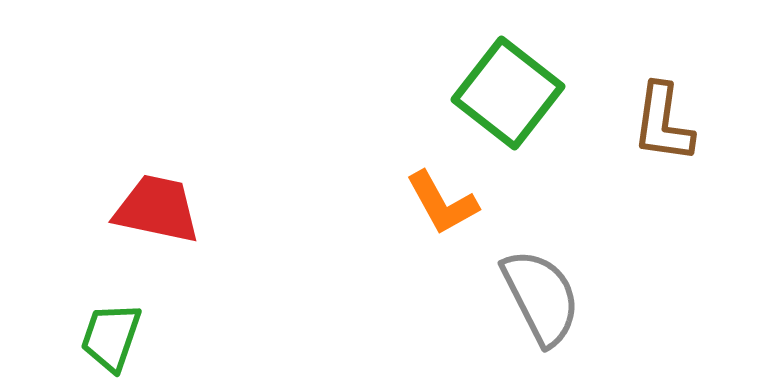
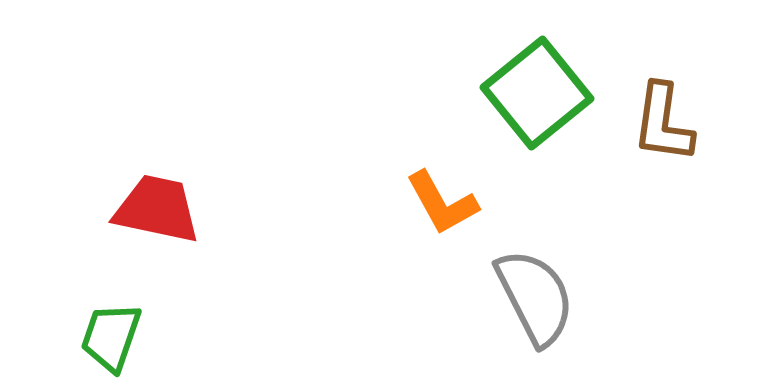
green square: moved 29 px right; rotated 13 degrees clockwise
gray semicircle: moved 6 px left
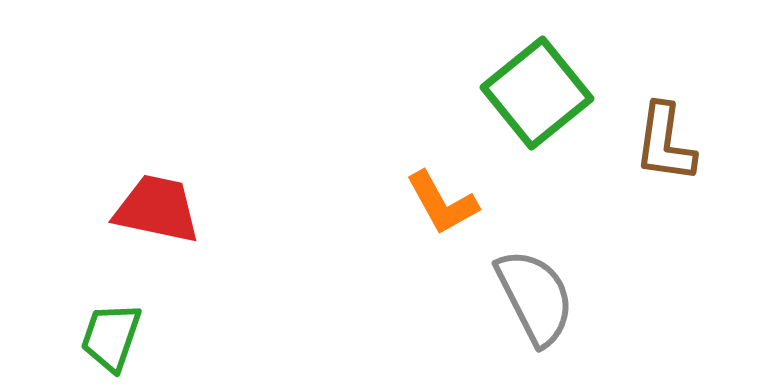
brown L-shape: moved 2 px right, 20 px down
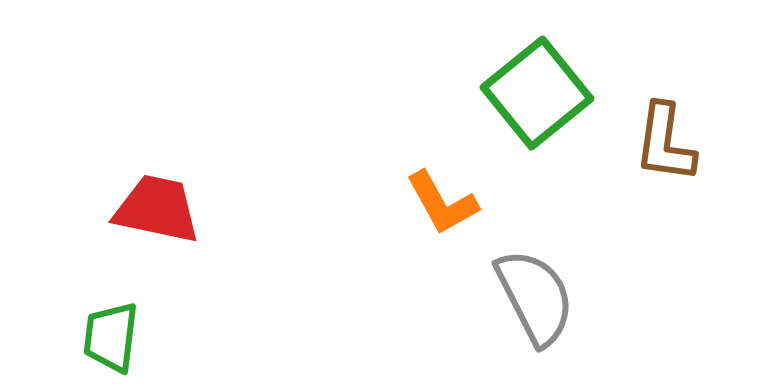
green trapezoid: rotated 12 degrees counterclockwise
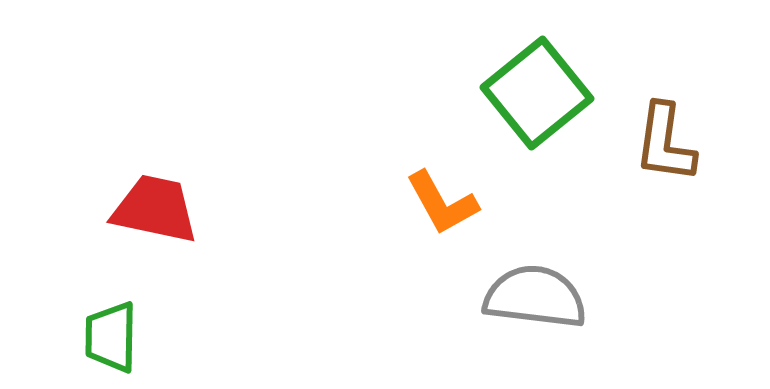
red trapezoid: moved 2 px left
gray semicircle: rotated 56 degrees counterclockwise
green trapezoid: rotated 6 degrees counterclockwise
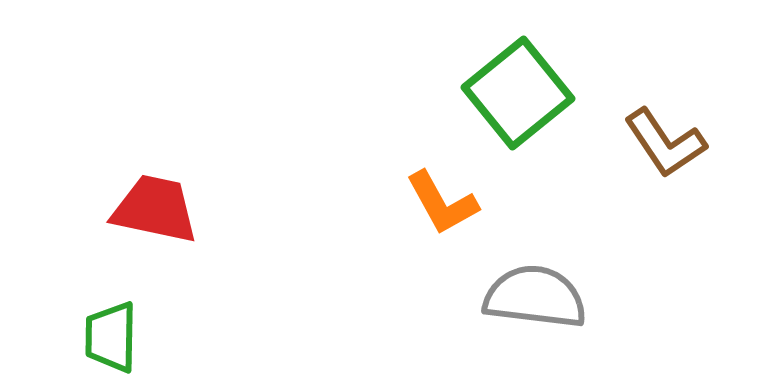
green square: moved 19 px left
brown L-shape: rotated 42 degrees counterclockwise
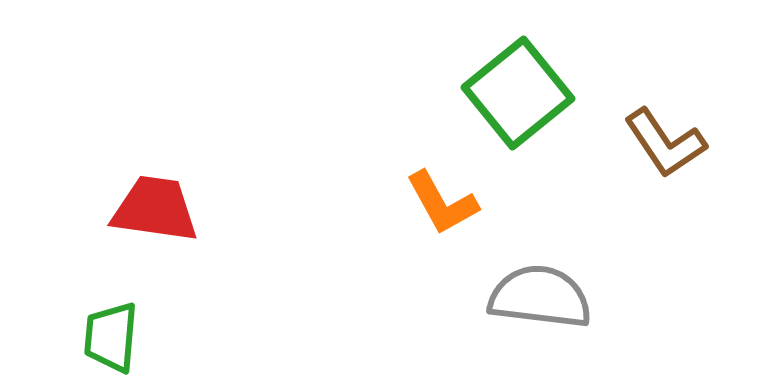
red trapezoid: rotated 4 degrees counterclockwise
gray semicircle: moved 5 px right
green trapezoid: rotated 4 degrees clockwise
